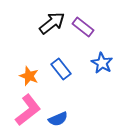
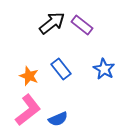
purple rectangle: moved 1 px left, 2 px up
blue star: moved 2 px right, 6 px down
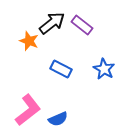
blue rectangle: rotated 25 degrees counterclockwise
orange star: moved 35 px up
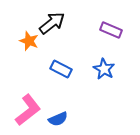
purple rectangle: moved 29 px right, 5 px down; rotated 15 degrees counterclockwise
